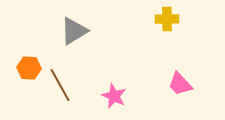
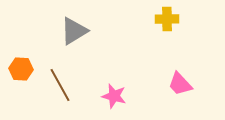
orange hexagon: moved 8 px left, 1 px down
pink star: rotated 10 degrees counterclockwise
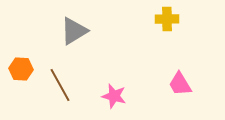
pink trapezoid: rotated 12 degrees clockwise
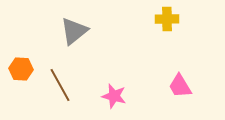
gray triangle: rotated 8 degrees counterclockwise
pink trapezoid: moved 2 px down
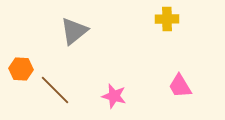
brown line: moved 5 px left, 5 px down; rotated 16 degrees counterclockwise
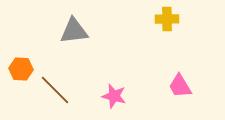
gray triangle: rotated 32 degrees clockwise
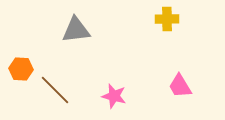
gray triangle: moved 2 px right, 1 px up
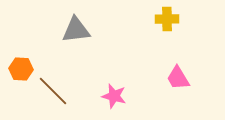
pink trapezoid: moved 2 px left, 8 px up
brown line: moved 2 px left, 1 px down
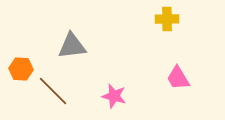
gray triangle: moved 4 px left, 16 px down
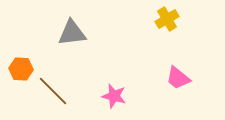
yellow cross: rotated 30 degrees counterclockwise
gray triangle: moved 13 px up
pink trapezoid: rotated 20 degrees counterclockwise
